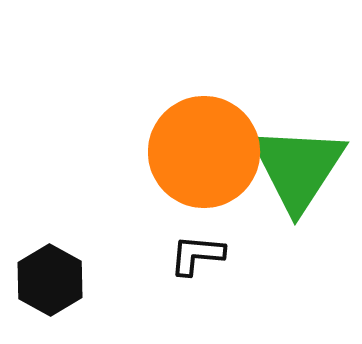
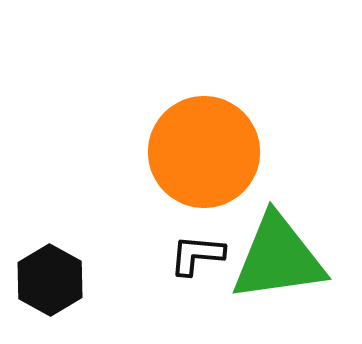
green triangle: moved 20 px left, 90 px down; rotated 49 degrees clockwise
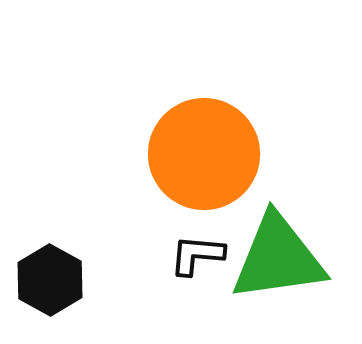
orange circle: moved 2 px down
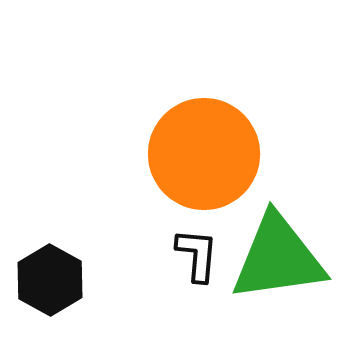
black L-shape: rotated 90 degrees clockwise
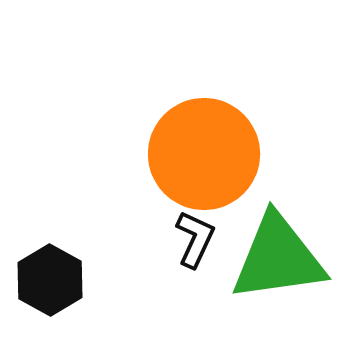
black L-shape: moved 2 px left, 16 px up; rotated 20 degrees clockwise
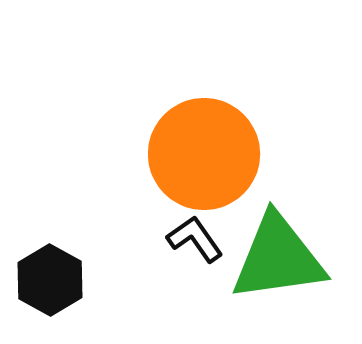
black L-shape: rotated 60 degrees counterclockwise
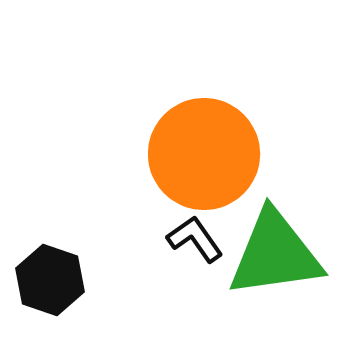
green triangle: moved 3 px left, 4 px up
black hexagon: rotated 10 degrees counterclockwise
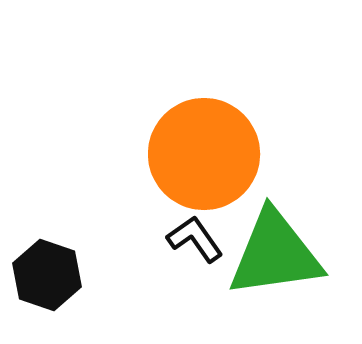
black hexagon: moved 3 px left, 5 px up
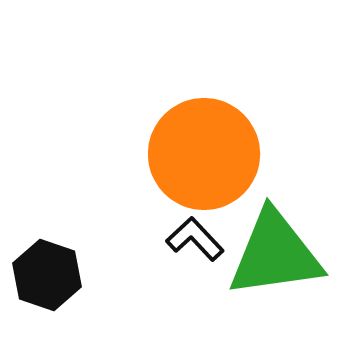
black L-shape: rotated 8 degrees counterclockwise
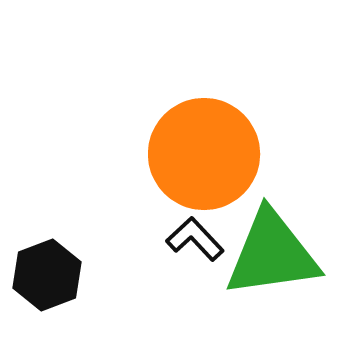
green triangle: moved 3 px left
black hexagon: rotated 20 degrees clockwise
